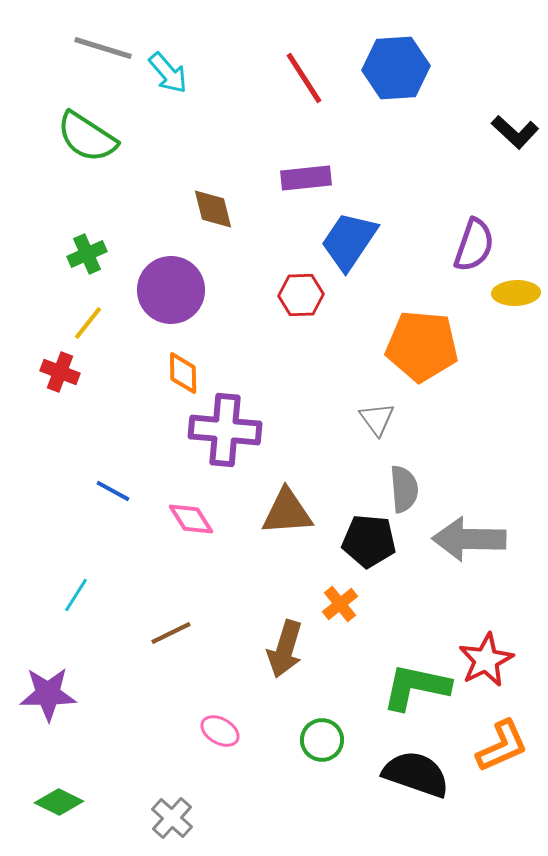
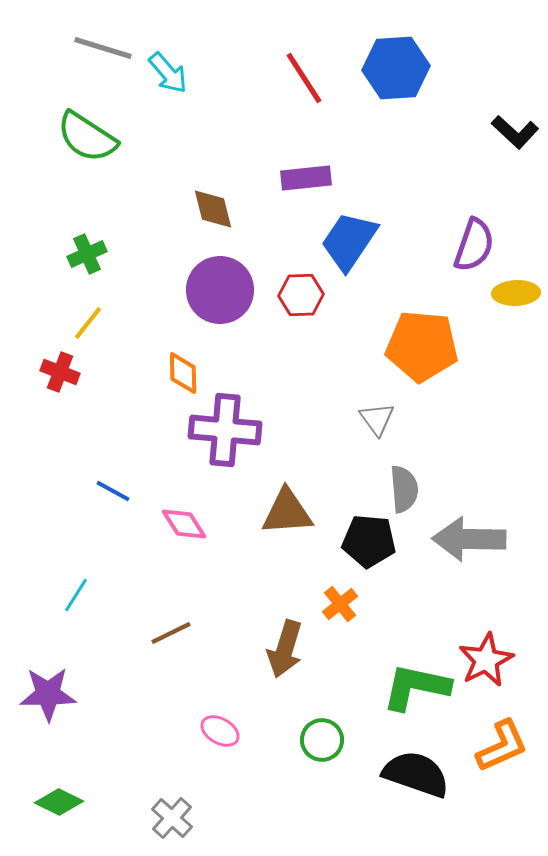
purple circle: moved 49 px right
pink diamond: moved 7 px left, 5 px down
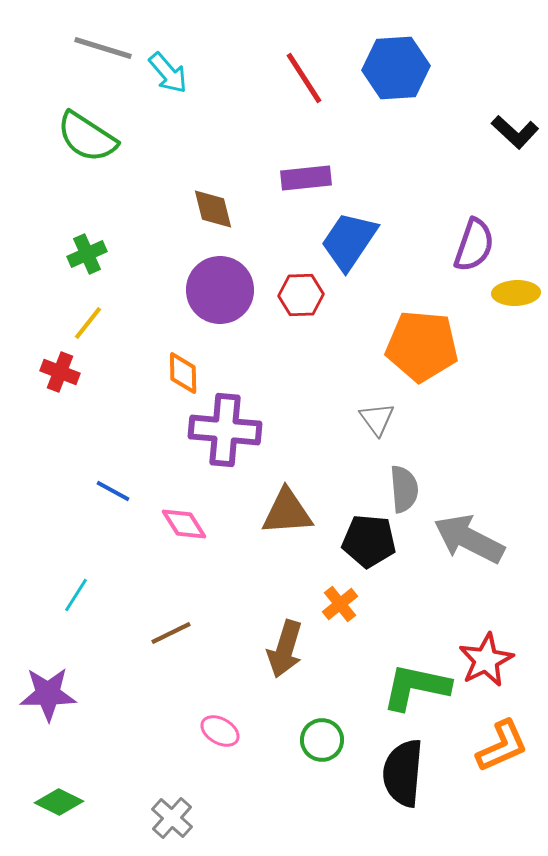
gray arrow: rotated 26 degrees clockwise
black semicircle: moved 13 px left, 1 px up; rotated 104 degrees counterclockwise
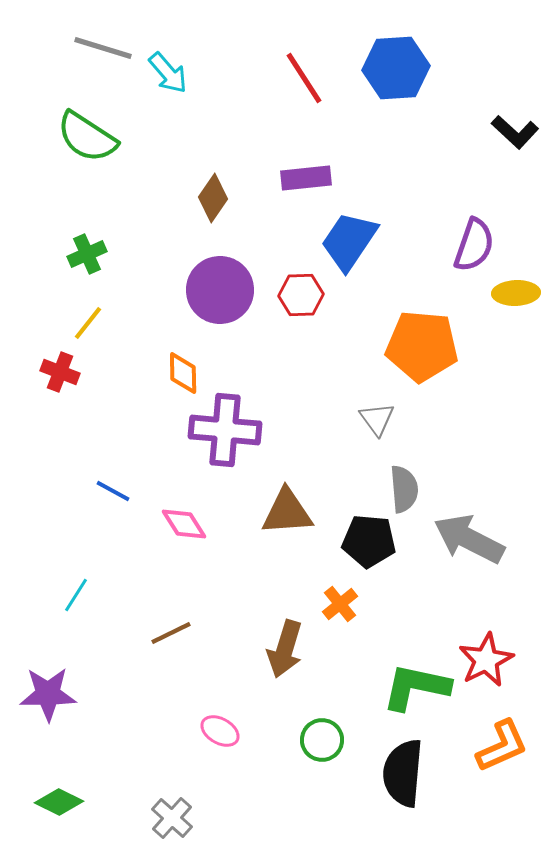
brown diamond: moved 11 px up; rotated 48 degrees clockwise
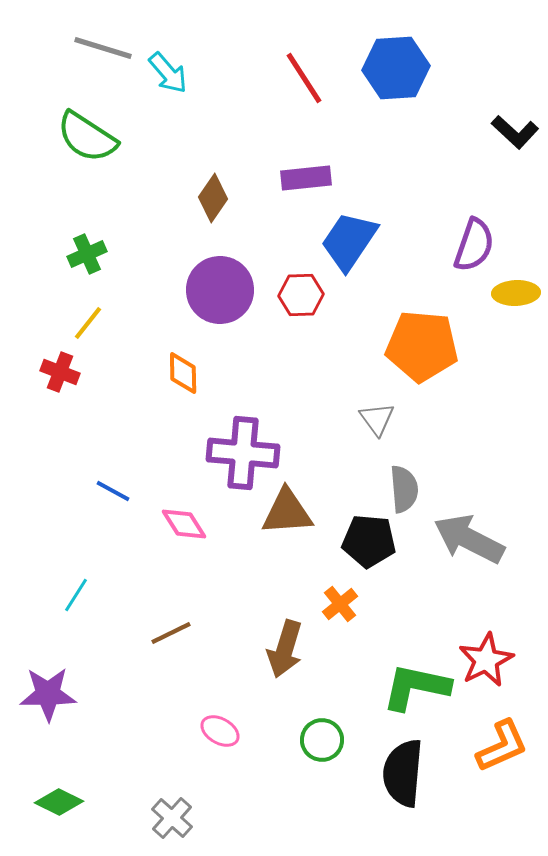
purple cross: moved 18 px right, 23 px down
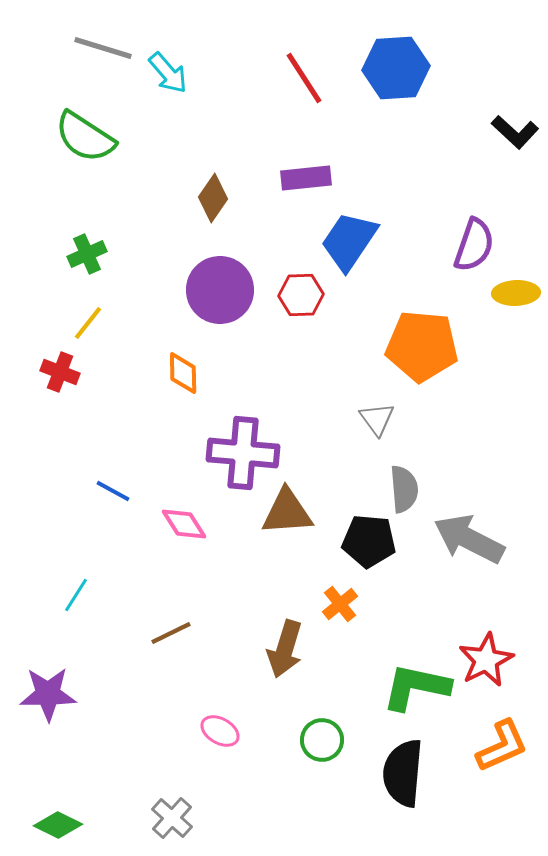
green semicircle: moved 2 px left
green diamond: moved 1 px left, 23 px down
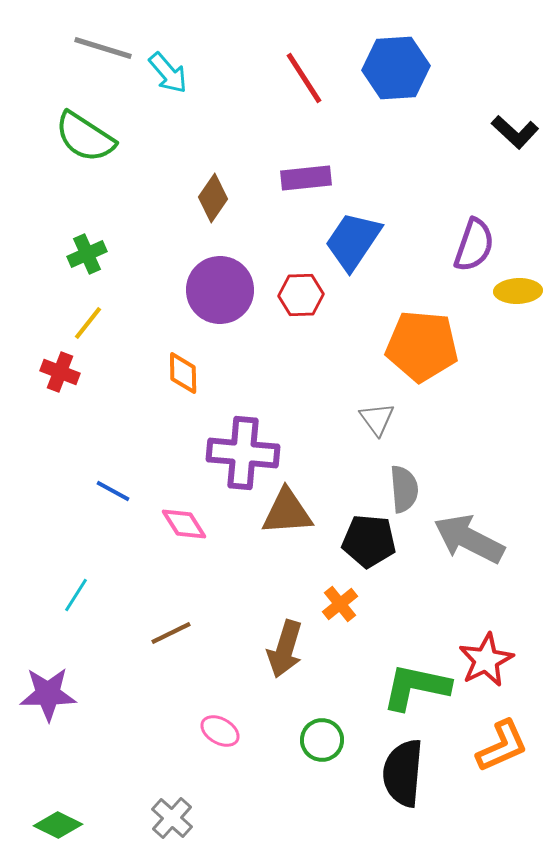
blue trapezoid: moved 4 px right
yellow ellipse: moved 2 px right, 2 px up
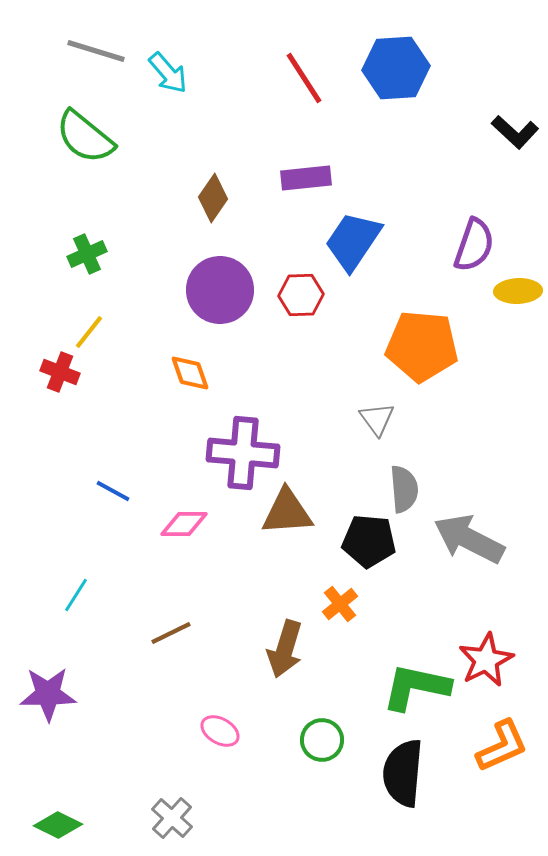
gray line: moved 7 px left, 3 px down
green semicircle: rotated 6 degrees clockwise
yellow line: moved 1 px right, 9 px down
orange diamond: moved 7 px right; rotated 18 degrees counterclockwise
pink diamond: rotated 57 degrees counterclockwise
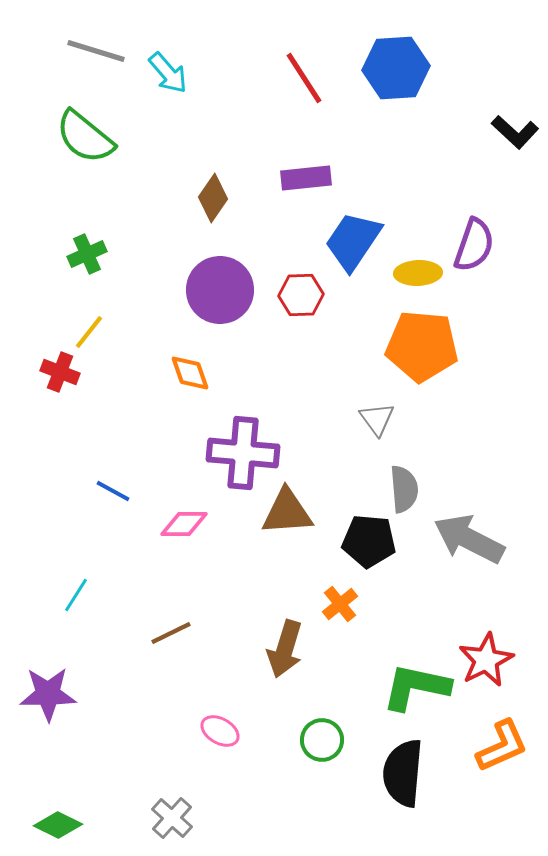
yellow ellipse: moved 100 px left, 18 px up
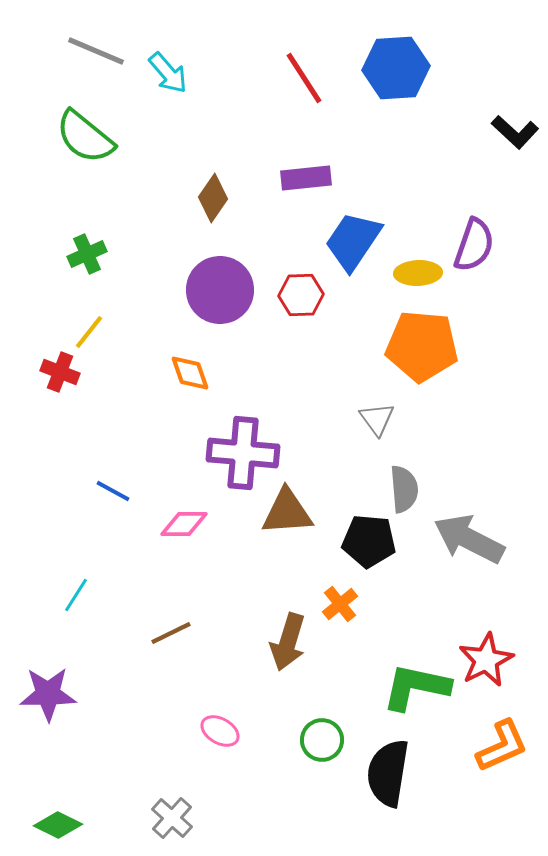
gray line: rotated 6 degrees clockwise
brown arrow: moved 3 px right, 7 px up
black semicircle: moved 15 px left; rotated 4 degrees clockwise
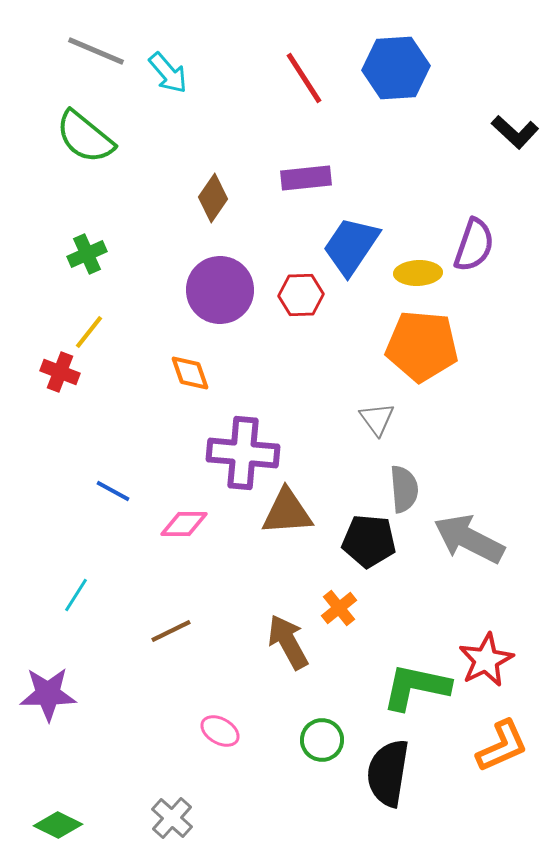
blue trapezoid: moved 2 px left, 5 px down
orange cross: moved 1 px left, 4 px down
brown line: moved 2 px up
brown arrow: rotated 134 degrees clockwise
